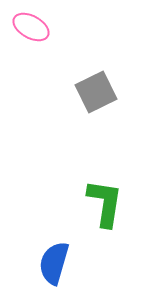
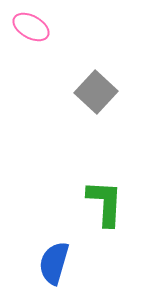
gray square: rotated 21 degrees counterclockwise
green L-shape: rotated 6 degrees counterclockwise
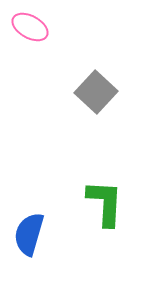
pink ellipse: moved 1 px left
blue semicircle: moved 25 px left, 29 px up
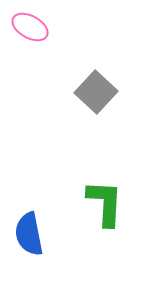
blue semicircle: rotated 27 degrees counterclockwise
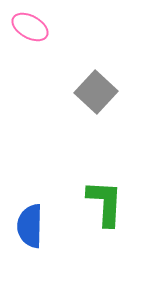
blue semicircle: moved 1 px right, 8 px up; rotated 12 degrees clockwise
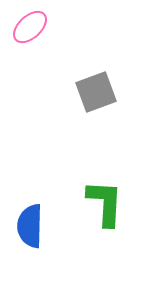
pink ellipse: rotated 72 degrees counterclockwise
gray square: rotated 27 degrees clockwise
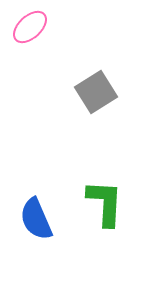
gray square: rotated 12 degrees counterclockwise
blue semicircle: moved 6 px right, 7 px up; rotated 24 degrees counterclockwise
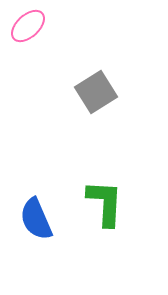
pink ellipse: moved 2 px left, 1 px up
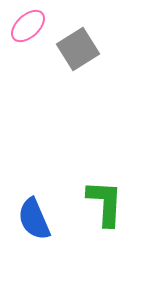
gray square: moved 18 px left, 43 px up
blue semicircle: moved 2 px left
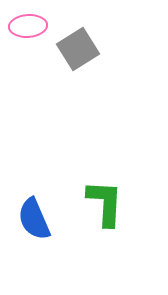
pink ellipse: rotated 39 degrees clockwise
